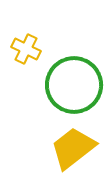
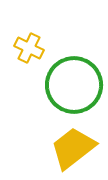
yellow cross: moved 3 px right, 1 px up
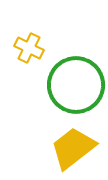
green circle: moved 2 px right
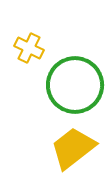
green circle: moved 1 px left
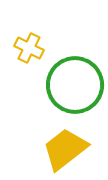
yellow trapezoid: moved 8 px left, 1 px down
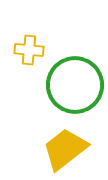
yellow cross: moved 2 px down; rotated 20 degrees counterclockwise
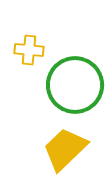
yellow trapezoid: rotated 6 degrees counterclockwise
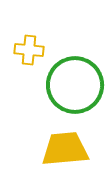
yellow trapezoid: rotated 39 degrees clockwise
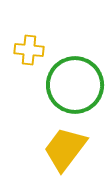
yellow trapezoid: rotated 48 degrees counterclockwise
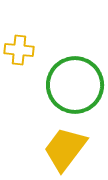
yellow cross: moved 10 px left
